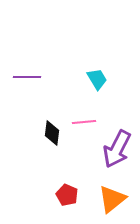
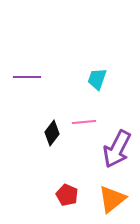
cyan trapezoid: rotated 130 degrees counterclockwise
black diamond: rotated 30 degrees clockwise
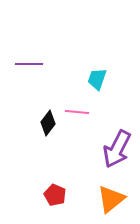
purple line: moved 2 px right, 13 px up
pink line: moved 7 px left, 10 px up; rotated 10 degrees clockwise
black diamond: moved 4 px left, 10 px up
red pentagon: moved 12 px left
orange triangle: moved 1 px left
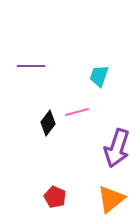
purple line: moved 2 px right, 2 px down
cyan trapezoid: moved 2 px right, 3 px up
pink line: rotated 20 degrees counterclockwise
purple arrow: moved 1 px up; rotated 9 degrees counterclockwise
red pentagon: moved 2 px down
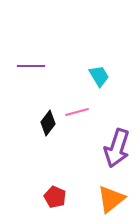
cyan trapezoid: rotated 130 degrees clockwise
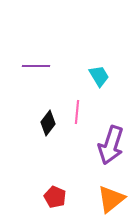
purple line: moved 5 px right
pink line: rotated 70 degrees counterclockwise
purple arrow: moved 6 px left, 3 px up
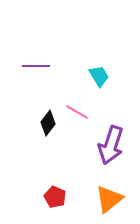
pink line: rotated 65 degrees counterclockwise
orange triangle: moved 2 px left
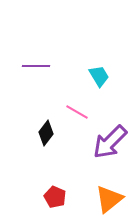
black diamond: moved 2 px left, 10 px down
purple arrow: moved 1 px left, 3 px up; rotated 27 degrees clockwise
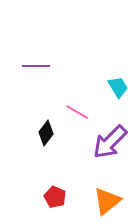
cyan trapezoid: moved 19 px right, 11 px down
orange triangle: moved 2 px left, 2 px down
